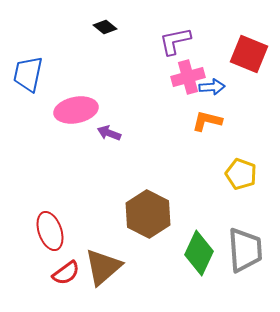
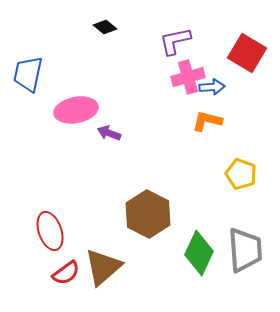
red square: moved 2 px left, 1 px up; rotated 9 degrees clockwise
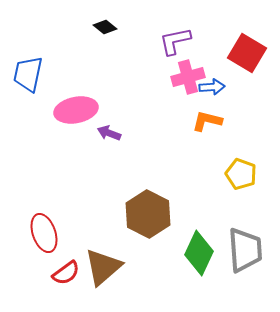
red ellipse: moved 6 px left, 2 px down
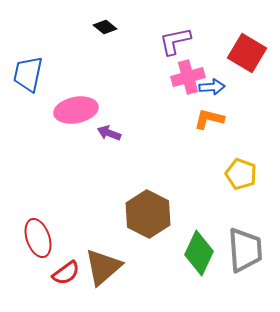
orange L-shape: moved 2 px right, 2 px up
red ellipse: moved 6 px left, 5 px down
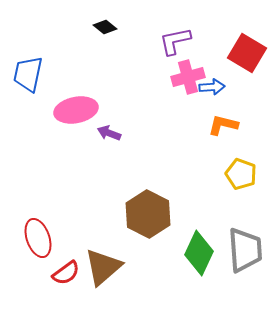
orange L-shape: moved 14 px right, 6 px down
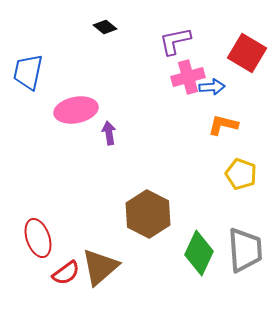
blue trapezoid: moved 2 px up
purple arrow: rotated 60 degrees clockwise
brown triangle: moved 3 px left
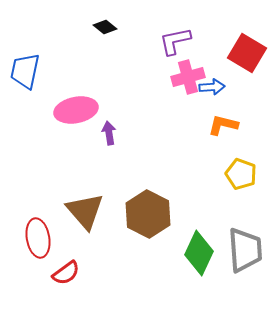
blue trapezoid: moved 3 px left, 1 px up
red ellipse: rotated 9 degrees clockwise
brown triangle: moved 15 px left, 56 px up; rotated 30 degrees counterclockwise
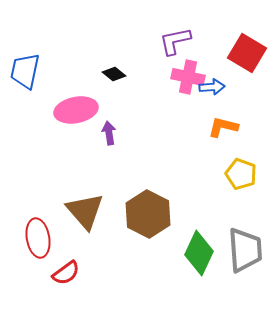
black diamond: moved 9 px right, 47 px down
pink cross: rotated 28 degrees clockwise
orange L-shape: moved 2 px down
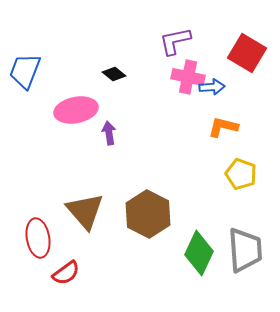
blue trapezoid: rotated 9 degrees clockwise
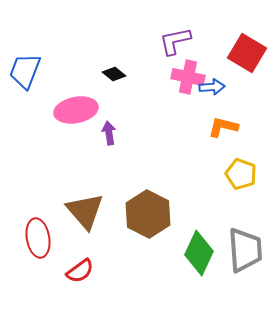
red semicircle: moved 14 px right, 2 px up
